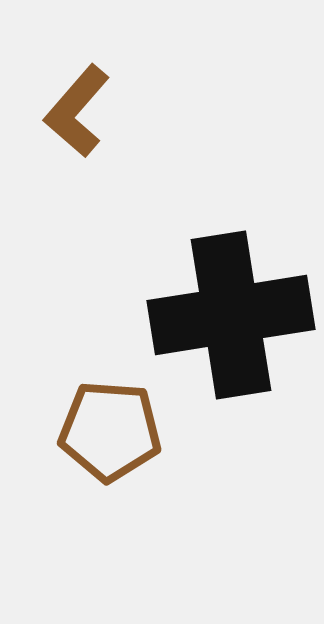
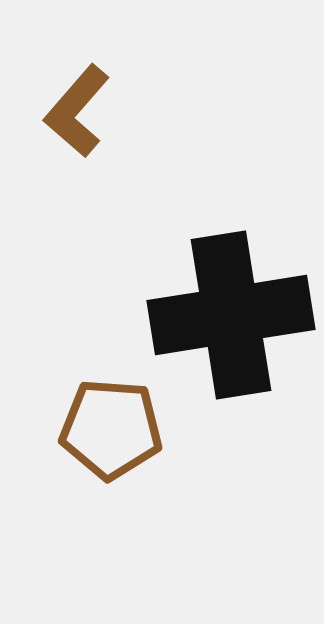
brown pentagon: moved 1 px right, 2 px up
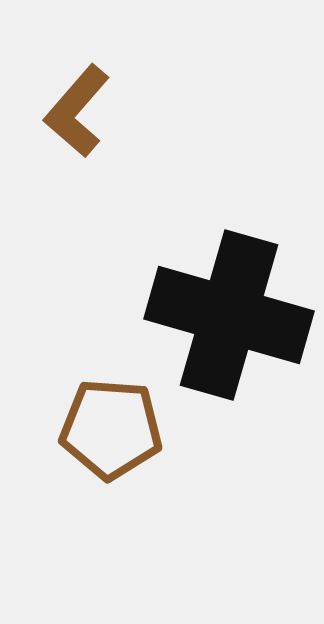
black cross: moved 2 px left; rotated 25 degrees clockwise
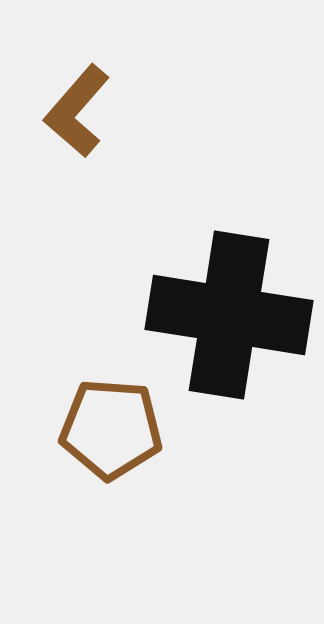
black cross: rotated 7 degrees counterclockwise
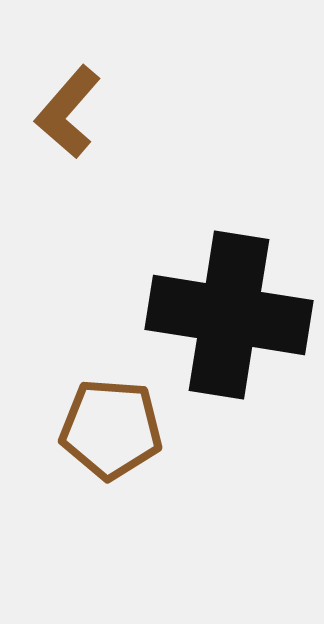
brown L-shape: moved 9 px left, 1 px down
